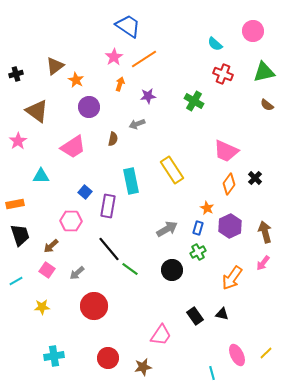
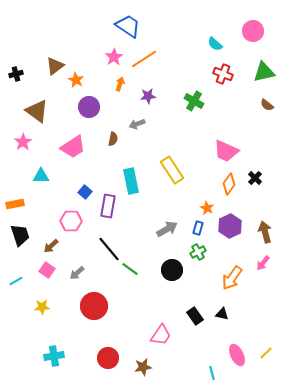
pink star at (18, 141): moved 5 px right, 1 px down
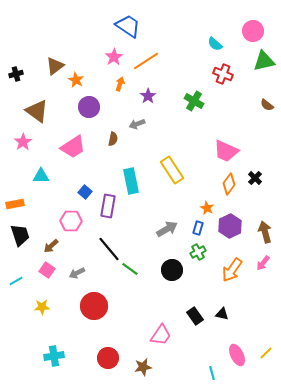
orange line at (144, 59): moved 2 px right, 2 px down
green triangle at (264, 72): moved 11 px up
purple star at (148, 96): rotated 28 degrees counterclockwise
gray arrow at (77, 273): rotated 14 degrees clockwise
orange arrow at (232, 278): moved 8 px up
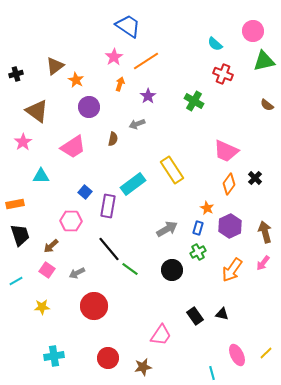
cyan rectangle at (131, 181): moved 2 px right, 3 px down; rotated 65 degrees clockwise
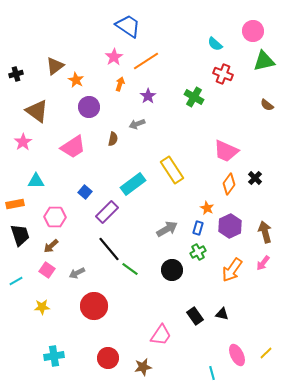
green cross at (194, 101): moved 4 px up
cyan triangle at (41, 176): moved 5 px left, 5 px down
purple rectangle at (108, 206): moved 1 px left, 6 px down; rotated 35 degrees clockwise
pink hexagon at (71, 221): moved 16 px left, 4 px up
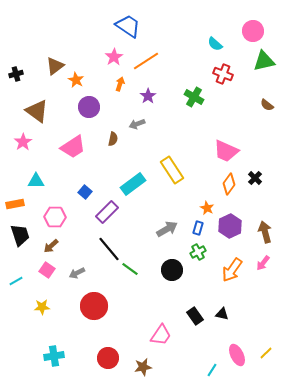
cyan line at (212, 373): moved 3 px up; rotated 48 degrees clockwise
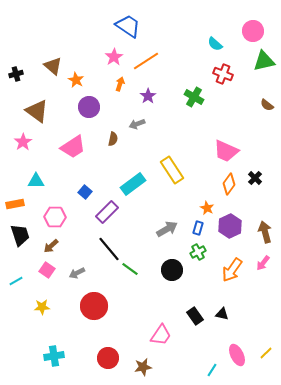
brown triangle at (55, 66): moved 2 px left; rotated 42 degrees counterclockwise
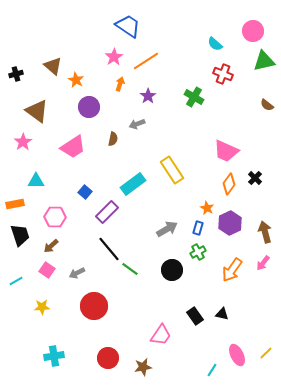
purple hexagon at (230, 226): moved 3 px up
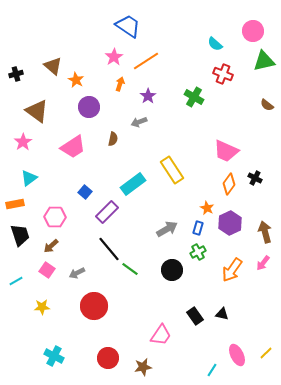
gray arrow at (137, 124): moved 2 px right, 2 px up
black cross at (255, 178): rotated 16 degrees counterclockwise
cyan triangle at (36, 181): moved 7 px left, 3 px up; rotated 36 degrees counterclockwise
cyan cross at (54, 356): rotated 36 degrees clockwise
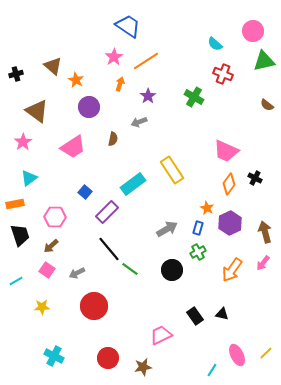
pink trapezoid at (161, 335): rotated 150 degrees counterclockwise
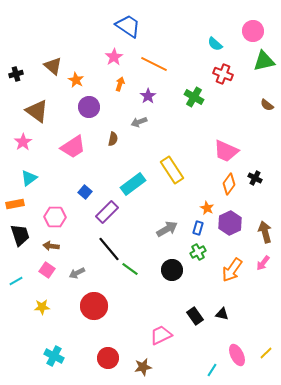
orange line at (146, 61): moved 8 px right, 3 px down; rotated 60 degrees clockwise
brown arrow at (51, 246): rotated 49 degrees clockwise
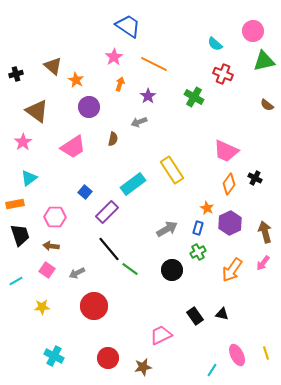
yellow line at (266, 353): rotated 64 degrees counterclockwise
